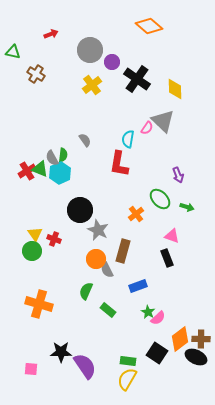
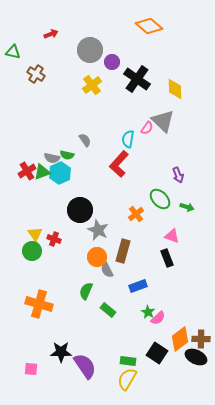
green semicircle at (63, 155): moved 4 px right; rotated 96 degrees clockwise
gray semicircle at (52, 158): rotated 49 degrees counterclockwise
red L-shape at (119, 164): rotated 32 degrees clockwise
green triangle at (40, 169): moved 2 px right, 3 px down; rotated 42 degrees counterclockwise
orange circle at (96, 259): moved 1 px right, 2 px up
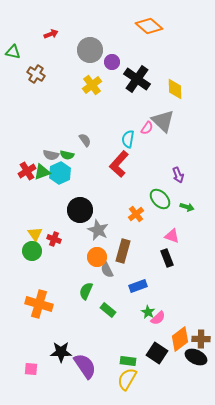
gray semicircle at (52, 158): moved 1 px left, 3 px up
